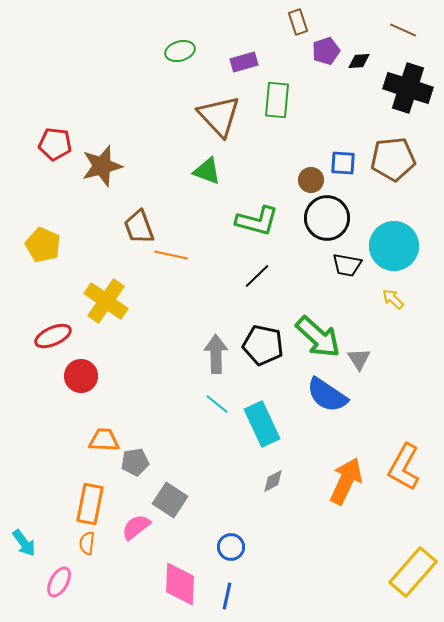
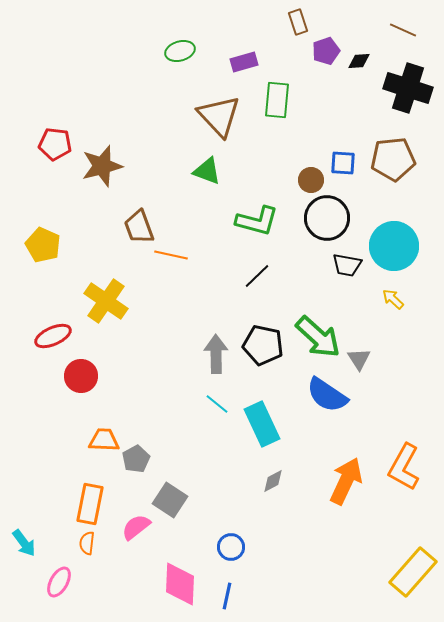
gray pentagon at (135, 462): moved 1 px right, 3 px up; rotated 20 degrees counterclockwise
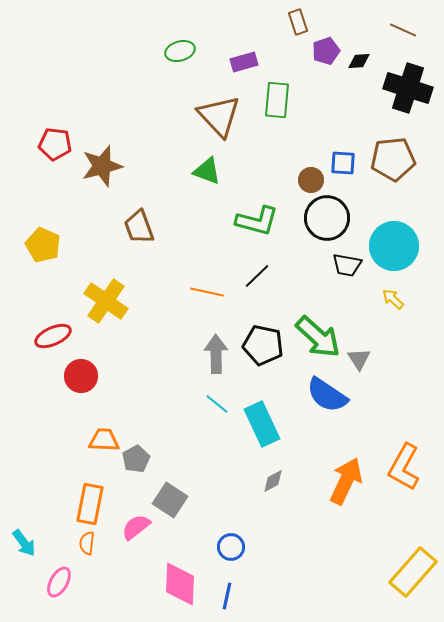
orange line at (171, 255): moved 36 px right, 37 px down
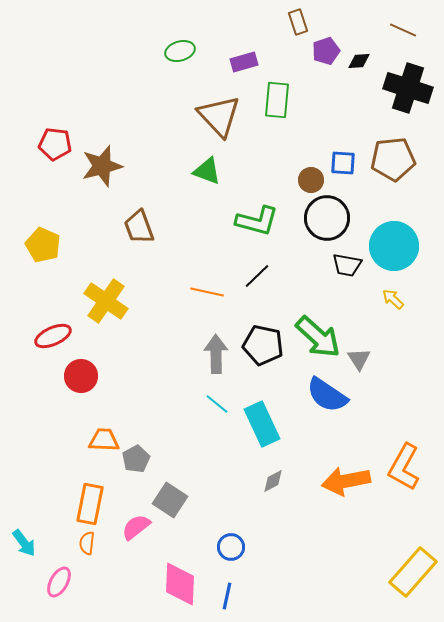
orange arrow at (346, 481): rotated 126 degrees counterclockwise
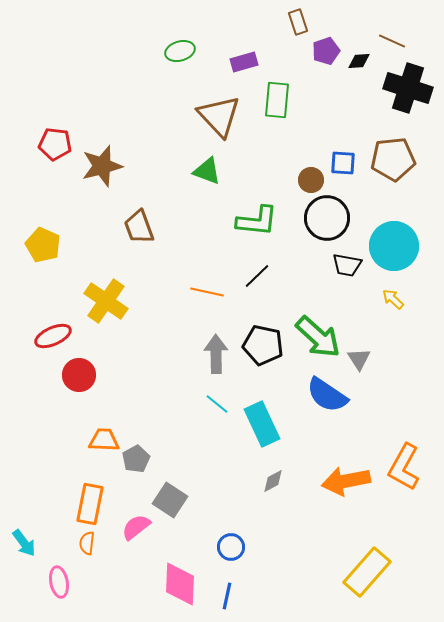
brown line at (403, 30): moved 11 px left, 11 px down
green L-shape at (257, 221): rotated 9 degrees counterclockwise
red circle at (81, 376): moved 2 px left, 1 px up
yellow rectangle at (413, 572): moved 46 px left
pink ellipse at (59, 582): rotated 40 degrees counterclockwise
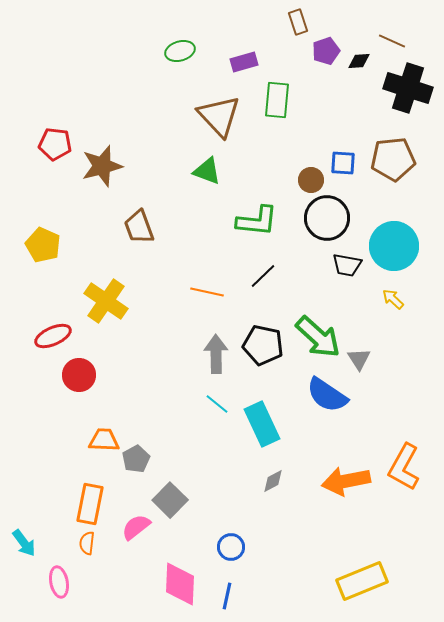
black line at (257, 276): moved 6 px right
gray square at (170, 500): rotated 12 degrees clockwise
yellow rectangle at (367, 572): moved 5 px left, 9 px down; rotated 27 degrees clockwise
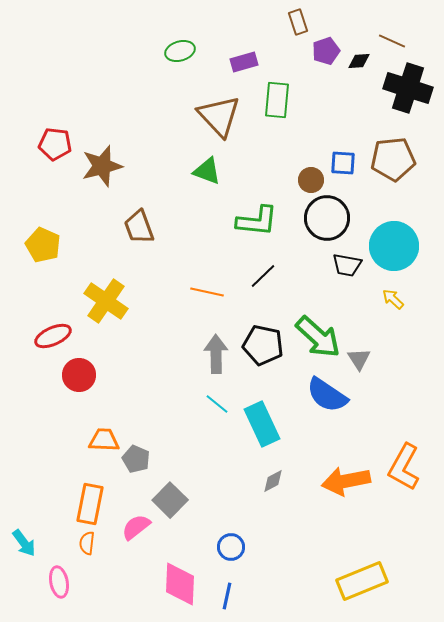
gray pentagon at (136, 459): rotated 20 degrees counterclockwise
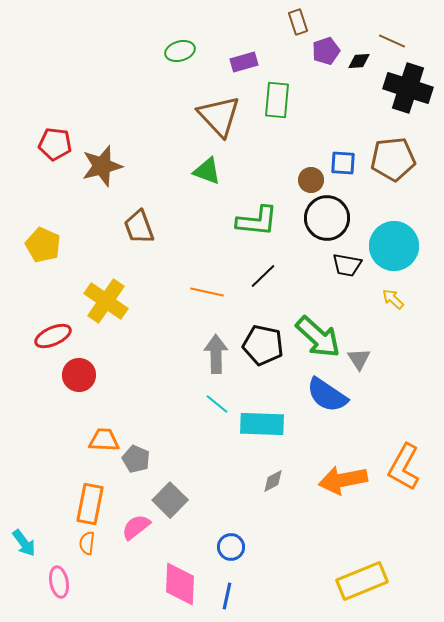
cyan rectangle at (262, 424): rotated 63 degrees counterclockwise
orange arrow at (346, 481): moved 3 px left, 1 px up
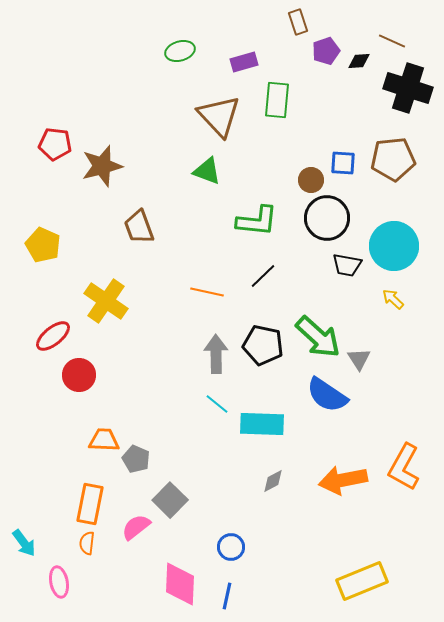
red ellipse at (53, 336): rotated 15 degrees counterclockwise
